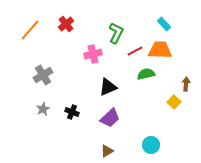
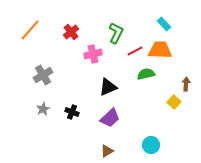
red cross: moved 5 px right, 8 px down
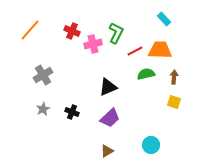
cyan rectangle: moved 5 px up
red cross: moved 1 px right, 1 px up; rotated 28 degrees counterclockwise
pink cross: moved 10 px up
brown arrow: moved 12 px left, 7 px up
yellow square: rotated 24 degrees counterclockwise
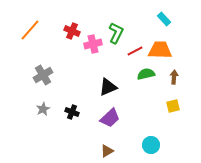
yellow square: moved 1 px left, 4 px down; rotated 32 degrees counterclockwise
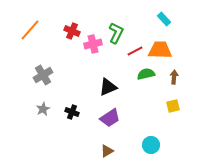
purple trapezoid: rotated 10 degrees clockwise
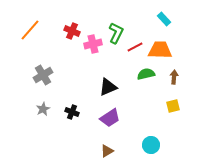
red line: moved 4 px up
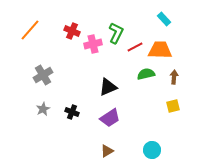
cyan circle: moved 1 px right, 5 px down
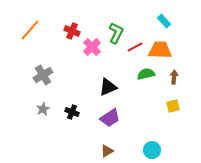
cyan rectangle: moved 2 px down
pink cross: moved 1 px left, 3 px down; rotated 30 degrees counterclockwise
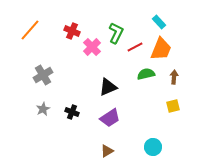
cyan rectangle: moved 5 px left, 1 px down
orange trapezoid: moved 1 px right, 1 px up; rotated 110 degrees clockwise
cyan circle: moved 1 px right, 3 px up
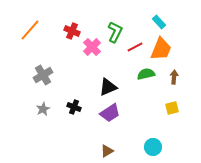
green L-shape: moved 1 px left, 1 px up
yellow square: moved 1 px left, 2 px down
black cross: moved 2 px right, 5 px up
purple trapezoid: moved 5 px up
